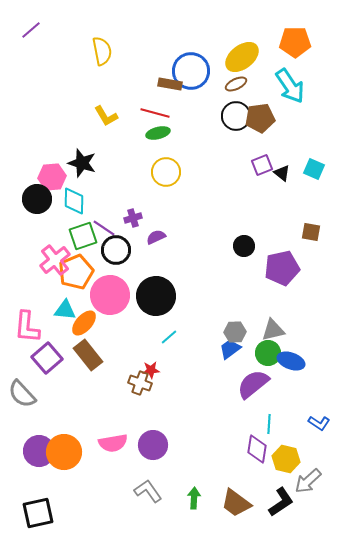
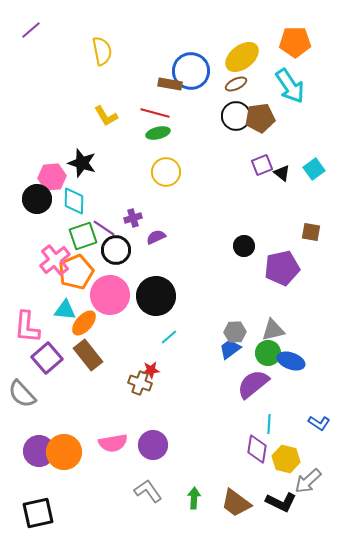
cyan square at (314, 169): rotated 30 degrees clockwise
black L-shape at (281, 502): rotated 60 degrees clockwise
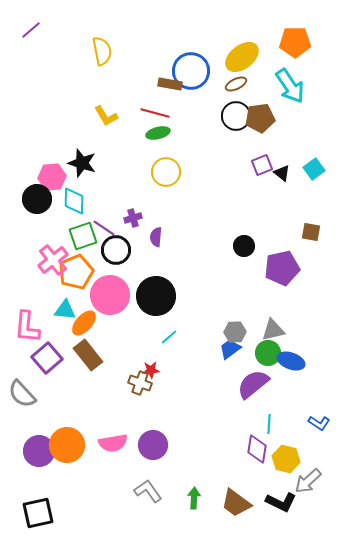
purple semicircle at (156, 237): rotated 60 degrees counterclockwise
pink cross at (55, 260): moved 2 px left
orange circle at (64, 452): moved 3 px right, 7 px up
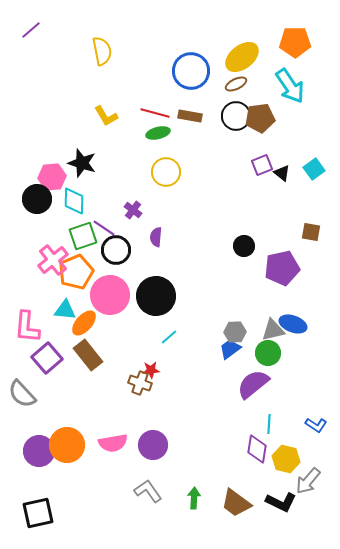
brown rectangle at (170, 84): moved 20 px right, 32 px down
purple cross at (133, 218): moved 8 px up; rotated 36 degrees counterclockwise
blue ellipse at (291, 361): moved 2 px right, 37 px up
blue L-shape at (319, 423): moved 3 px left, 2 px down
gray arrow at (308, 481): rotated 8 degrees counterclockwise
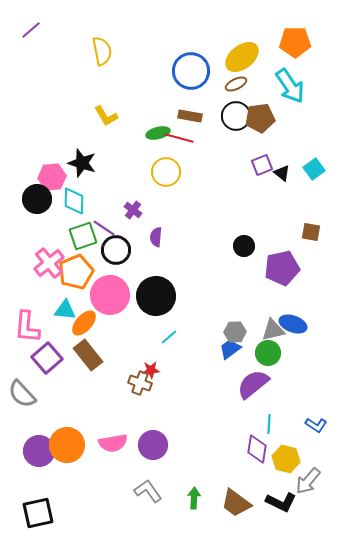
red line at (155, 113): moved 24 px right, 25 px down
pink cross at (53, 260): moved 4 px left, 3 px down
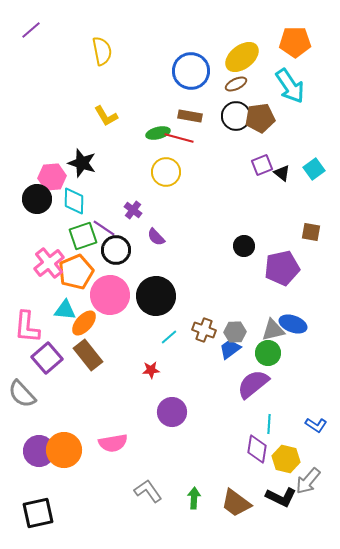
purple semicircle at (156, 237): rotated 48 degrees counterclockwise
brown cross at (140, 383): moved 64 px right, 53 px up
orange circle at (67, 445): moved 3 px left, 5 px down
purple circle at (153, 445): moved 19 px right, 33 px up
black L-shape at (281, 502): moved 5 px up
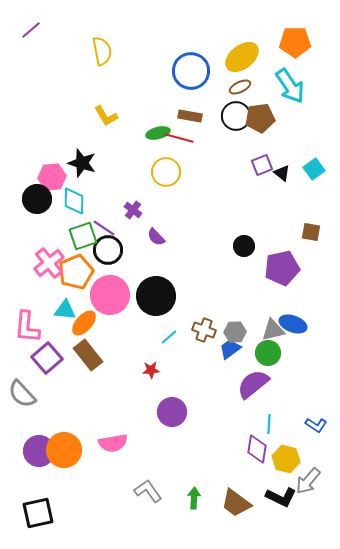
brown ellipse at (236, 84): moved 4 px right, 3 px down
black circle at (116, 250): moved 8 px left
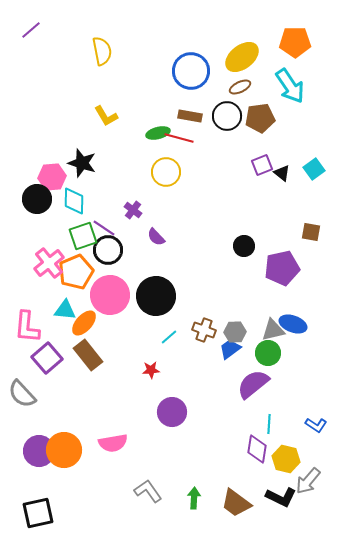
black circle at (236, 116): moved 9 px left
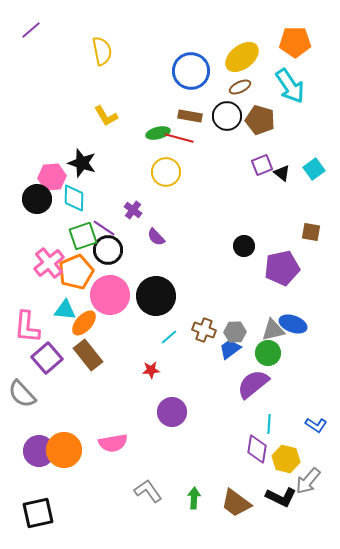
brown pentagon at (260, 118): moved 2 px down; rotated 24 degrees clockwise
cyan diamond at (74, 201): moved 3 px up
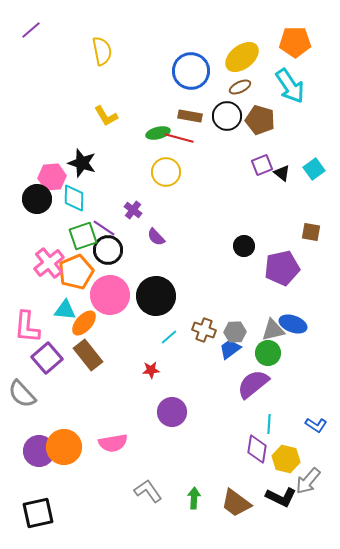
orange circle at (64, 450): moved 3 px up
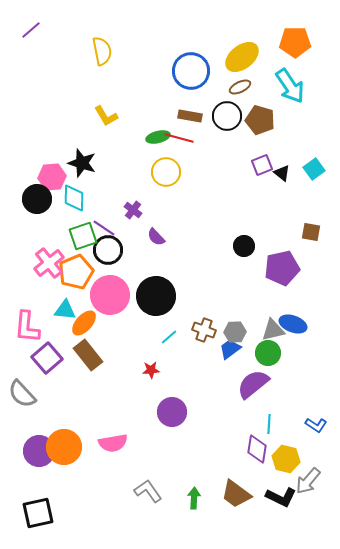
green ellipse at (158, 133): moved 4 px down
brown trapezoid at (236, 503): moved 9 px up
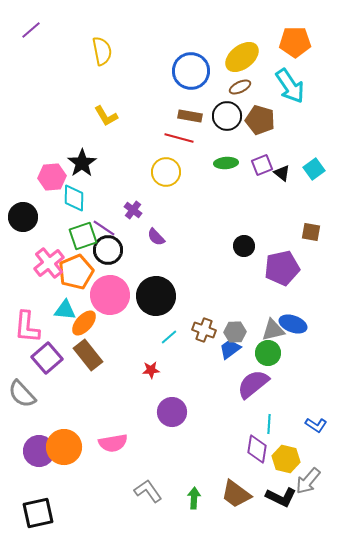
green ellipse at (158, 137): moved 68 px right, 26 px down; rotated 10 degrees clockwise
black star at (82, 163): rotated 20 degrees clockwise
black circle at (37, 199): moved 14 px left, 18 px down
